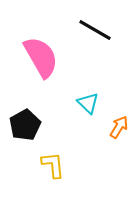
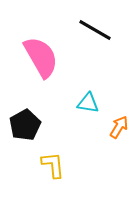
cyan triangle: rotated 35 degrees counterclockwise
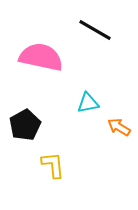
pink semicircle: rotated 48 degrees counterclockwise
cyan triangle: rotated 20 degrees counterclockwise
orange arrow: rotated 90 degrees counterclockwise
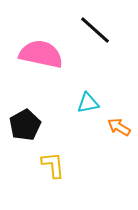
black line: rotated 12 degrees clockwise
pink semicircle: moved 3 px up
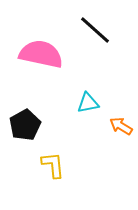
orange arrow: moved 2 px right, 1 px up
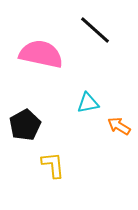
orange arrow: moved 2 px left
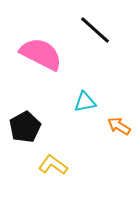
pink semicircle: rotated 15 degrees clockwise
cyan triangle: moved 3 px left, 1 px up
black pentagon: moved 2 px down
yellow L-shape: rotated 48 degrees counterclockwise
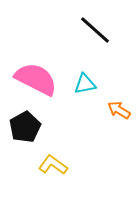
pink semicircle: moved 5 px left, 25 px down
cyan triangle: moved 18 px up
orange arrow: moved 16 px up
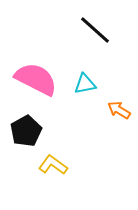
black pentagon: moved 1 px right, 4 px down
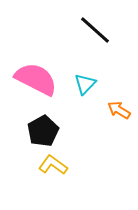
cyan triangle: rotated 35 degrees counterclockwise
black pentagon: moved 17 px right
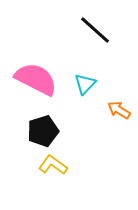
black pentagon: rotated 12 degrees clockwise
